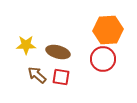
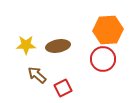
brown ellipse: moved 6 px up; rotated 25 degrees counterclockwise
red square: moved 2 px right, 11 px down; rotated 36 degrees counterclockwise
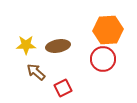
brown arrow: moved 1 px left, 3 px up
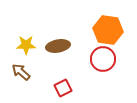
orange hexagon: rotated 12 degrees clockwise
brown arrow: moved 15 px left
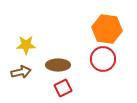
orange hexagon: moved 1 px left, 1 px up
brown ellipse: moved 19 px down; rotated 10 degrees clockwise
brown arrow: rotated 126 degrees clockwise
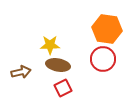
yellow star: moved 24 px right
brown ellipse: rotated 10 degrees clockwise
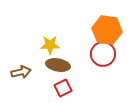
orange hexagon: moved 1 px down
red circle: moved 5 px up
